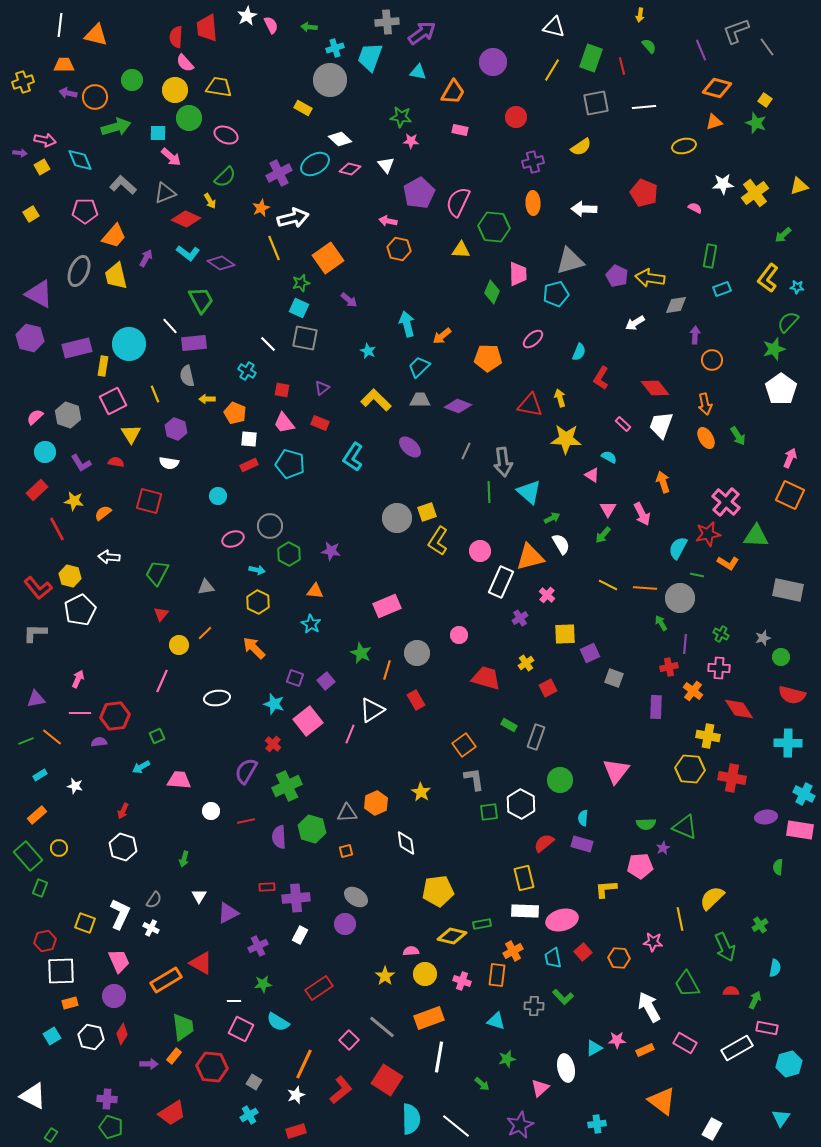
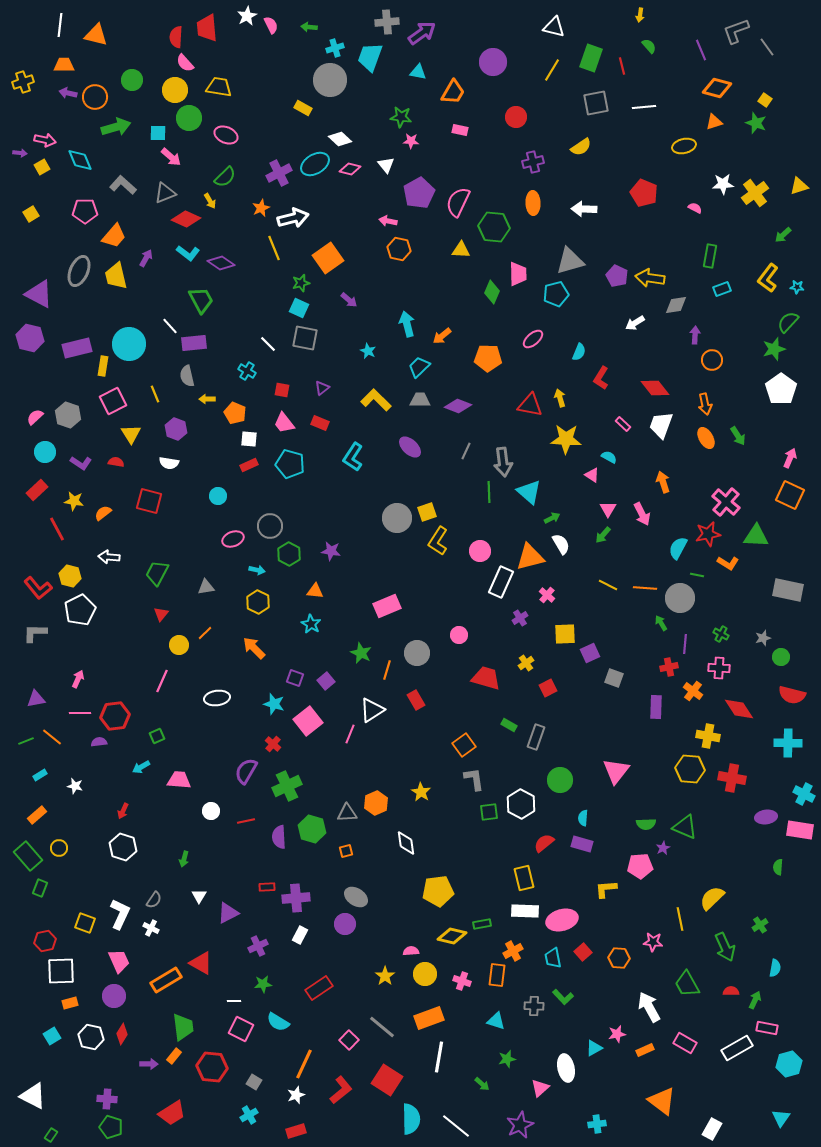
purple L-shape at (81, 463): rotated 25 degrees counterclockwise
pink star at (617, 1040): moved 6 px up; rotated 12 degrees counterclockwise
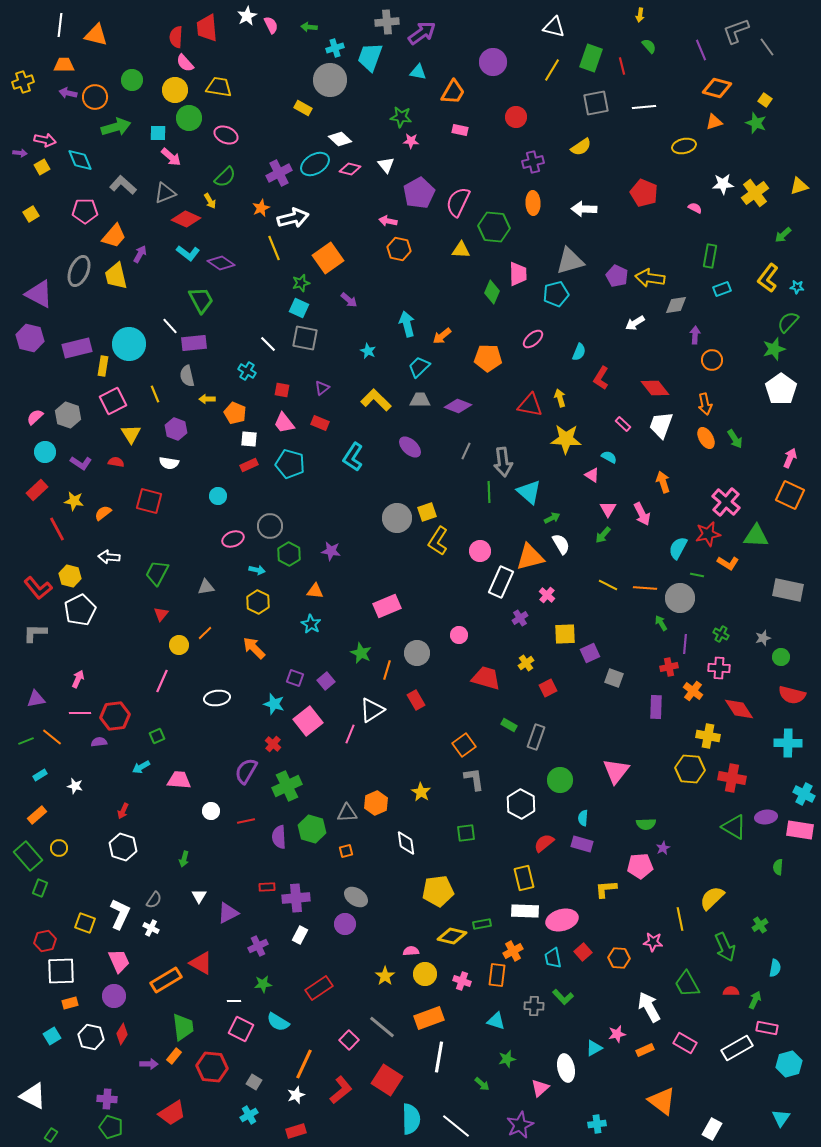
purple arrow at (146, 258): moved 6 px left, 4 px up
green arrow at (738, 436): moved 3 px left, 3 px down
green square at (489, 812): moved 23 px left, 21 px down
green triangle at (685, 827): moved 49 px right; rotated 8 degrees clockwise
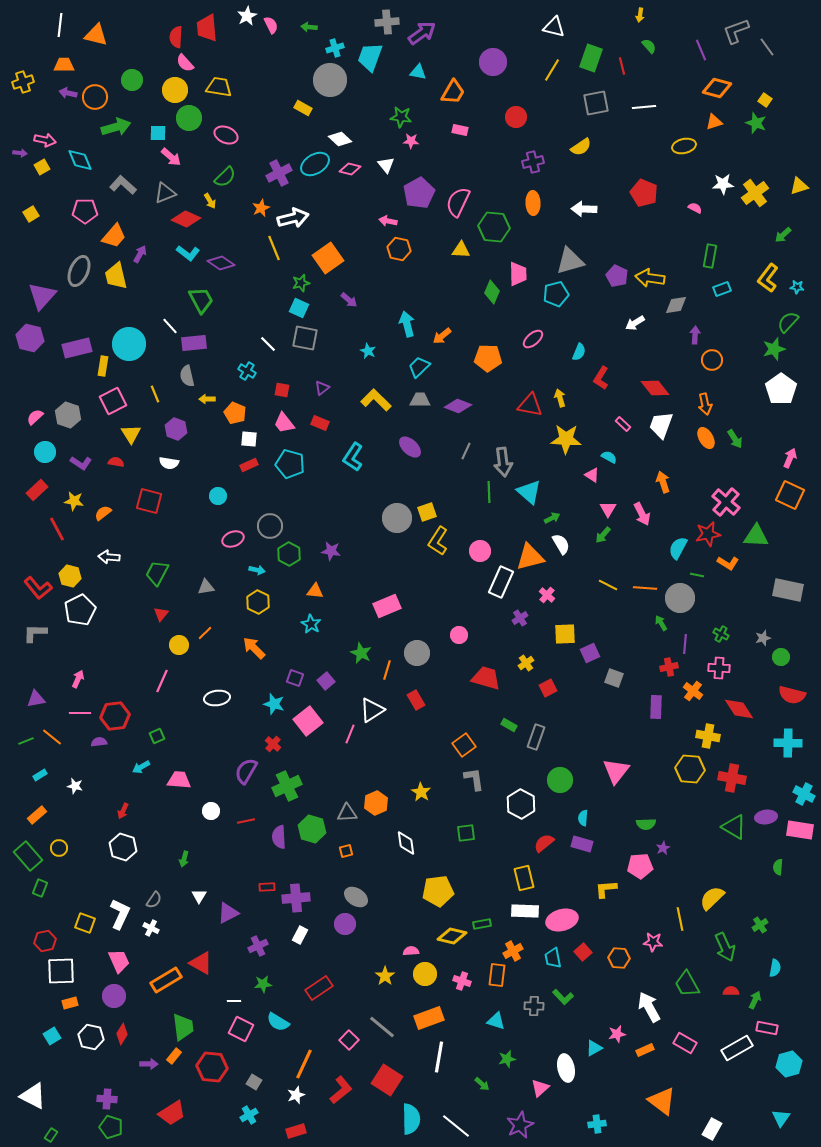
purple triangle at (39, 294): moved 3 px right, 2 px down; rotated 44 degrees clockwise
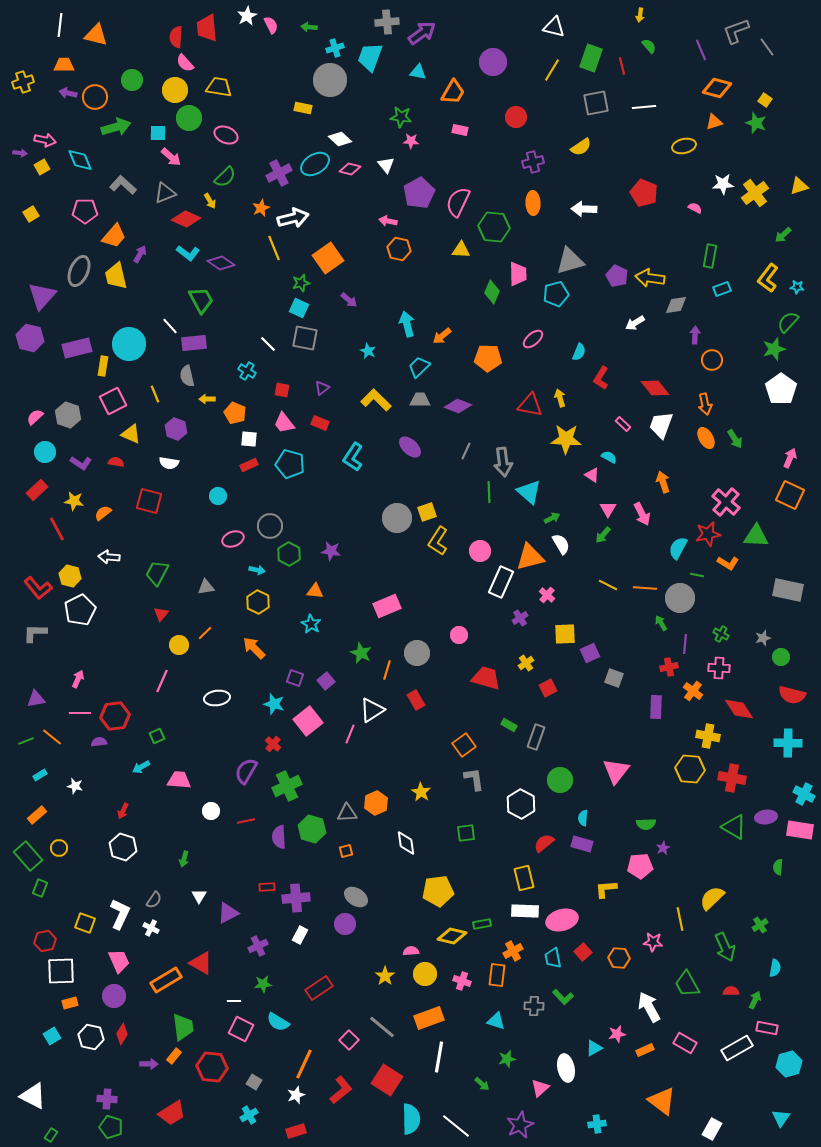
yellow rectangle at (303, 108): rotated 18 degrees counterclockwise
yellow triangle at (131, 434): rotated 35 degrees counterclockwise
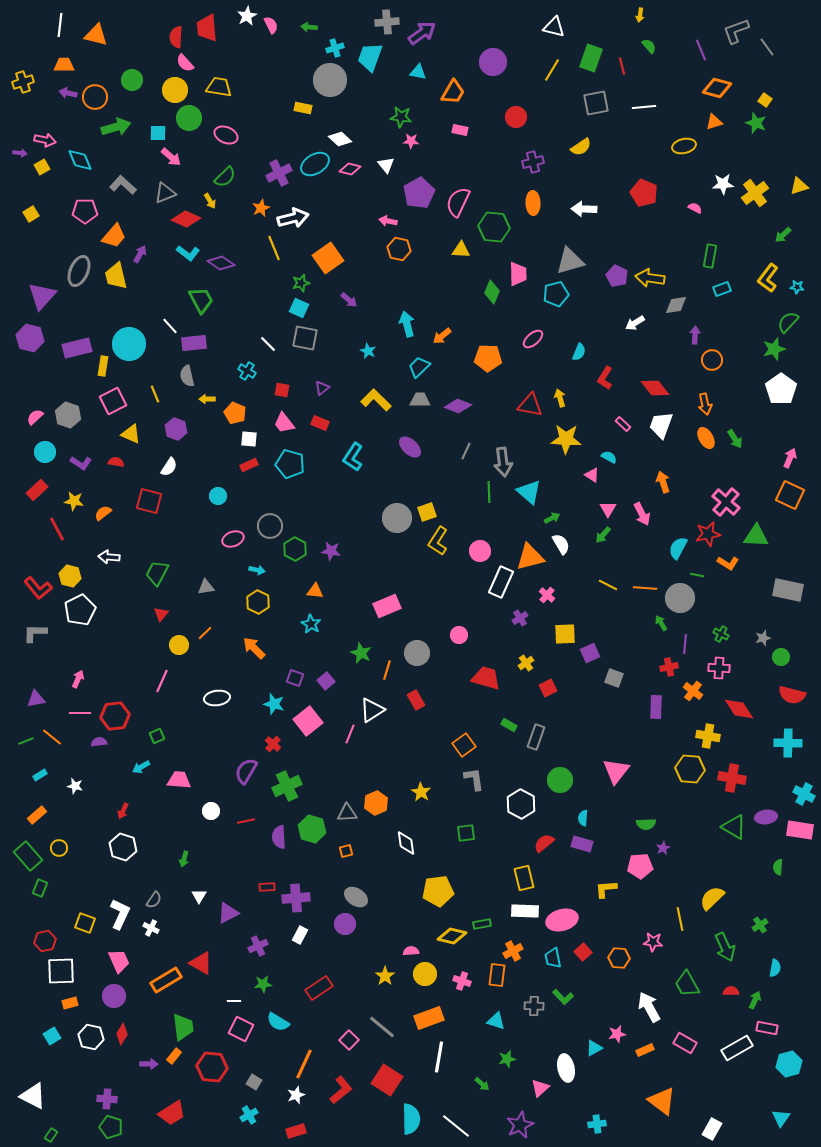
red L-shape at (601, 378): moved 4 px right
white semicircle at (169, 463): moved 4 px down; rotated 66 degrees counterclockwise
green hexagon at (289, 554): moved 6 px right, 5 px up
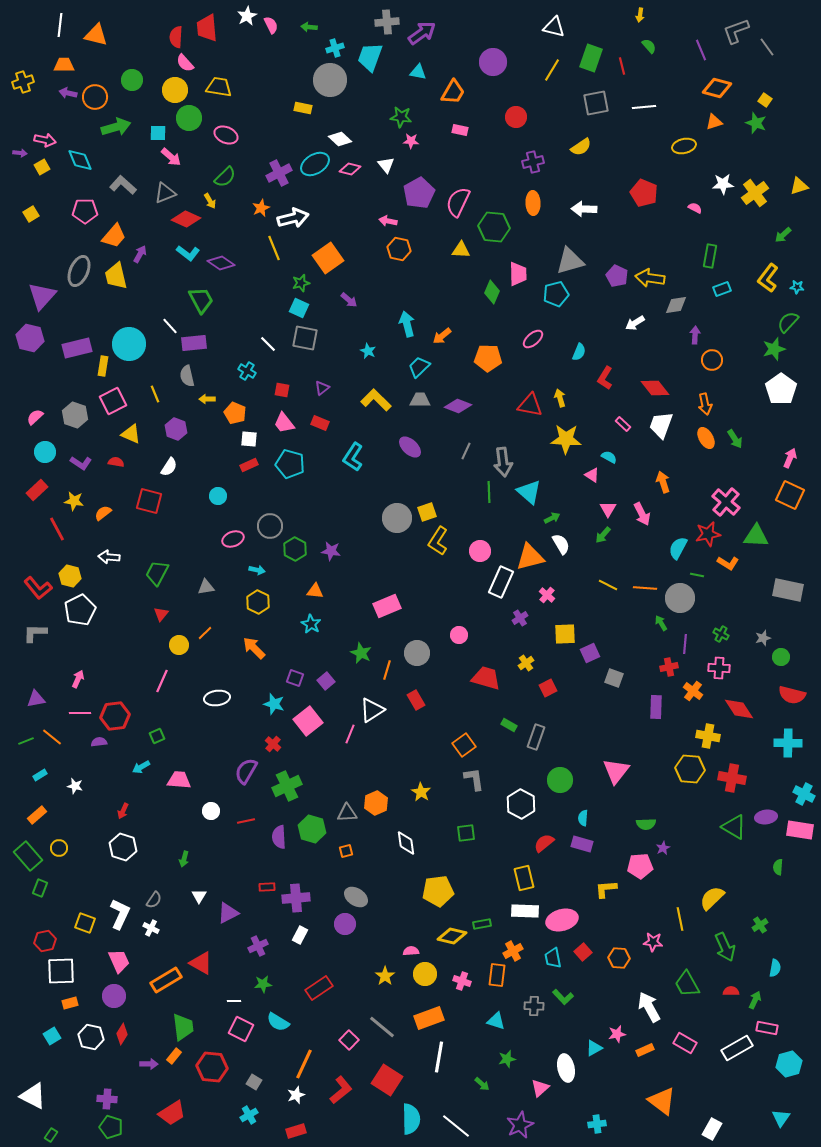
gray hexagon at (68, 415): moved 7 px right
